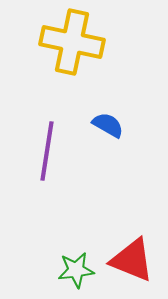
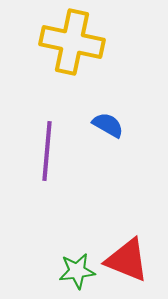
purple line: rotated 4 degrees counterclockwise
red triangle: moved 5 px left
green star: moved 1 px right, 1 px down
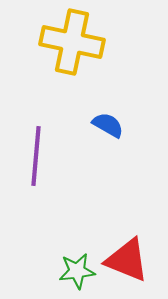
purple line: moved 11 px left, 5 px down
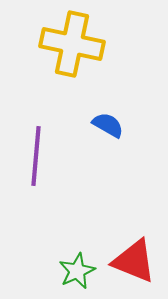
yellow cross: moved 2 px down
red triangle: moved 7 px right, 1 px down
green star: rotated 18 degrees counterclockwise
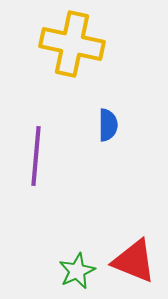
blue semicircle: rotated 60 degrees clockwise
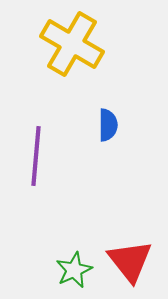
yellow cross: rotated 18 degrees clockwise
red triangle: moved 4 px left; rotated 30 degrees clockwise
green star: moved 3 px left, 1 px up
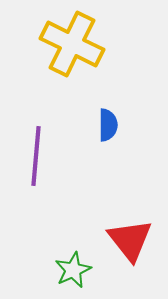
yellow cross: rotated 4 degrees counterclockwise
red triangle: moved 21 px up
green star: moved 1 px left
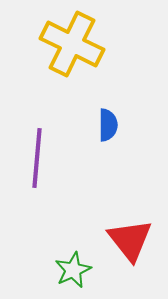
purple line: moved 1 px right, 2 px down
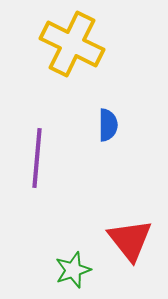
green star: rotated 6 degrees clockwise
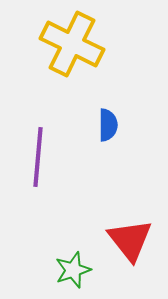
purple line: moved 1 px right, 1 px up
